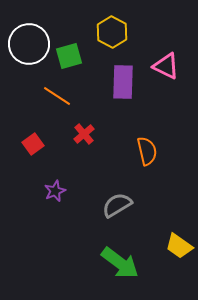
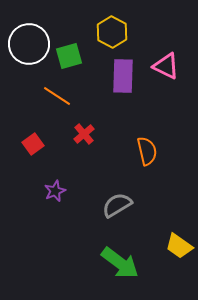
purple rectangle: moved 6 px up
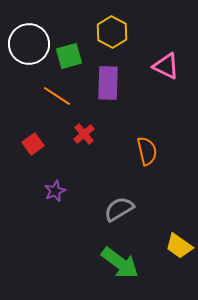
purple rectangle: moved 15 px left, 7 px down
gray semicircle: moved 2 px right, 4 px down
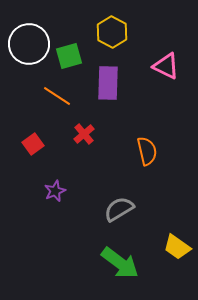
yellow trapezoid: moved 2 px left, 1 px down
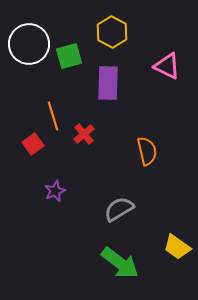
pink triangle: moved 1 px right
orange line: moved 4 px left, 20 px down; rotated 40 degrees clockwise
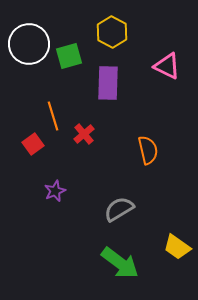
orange semicircle: moved 1 px right, 1 px up
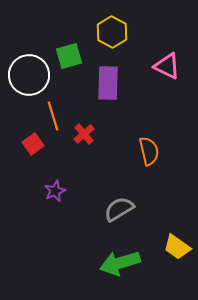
white circle: moved 31 px down
orange semicircle: moved 1 px right, 1 px down
green arrow: rotated 126 degrees clockwise
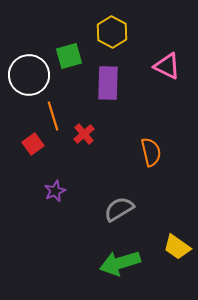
orange semicircle: moved 2 px right, 1 px down
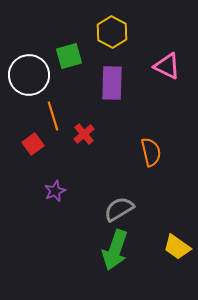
purple rectangle: moved 4 px right
green arrow: moved 5 px left, 13 px up; rotated 54 degrees counterclockwise
